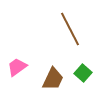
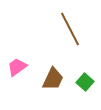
green square: moved 2 px right, 9 px down
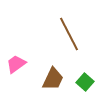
brown line: moved 1 px left, 5 px down
pink trapezoid: moved 1 px left, 3 px up
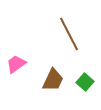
brown trapezoid: moved 1 px down
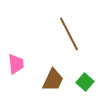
pink trapezoid: rotated 120 degrees clockwise
